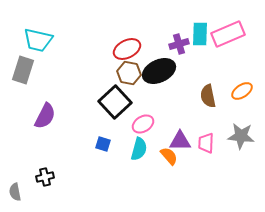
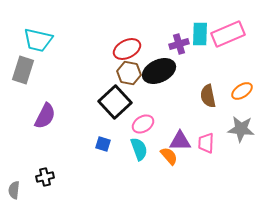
gray star: moved 7 px up
cyan semicircle: rotated 35 degrees counterclockwise
gray semicircle: moved 1 px left, 2 px up; rotated 18 degrees clockwise
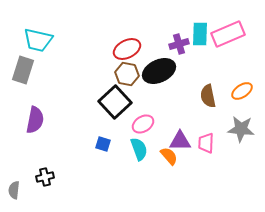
brown hexagon: moved 2 px left, 1 px down
purple semicircle: moved 10 px left, 4 px down; rotated 16 degrees counterclockwise
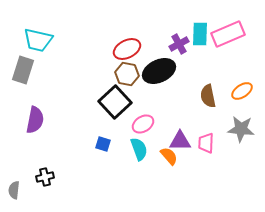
purple cross: rotated 12 degrees counterclockwise
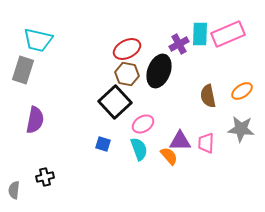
black ellipse: rotated 44 degrees counterclockwise
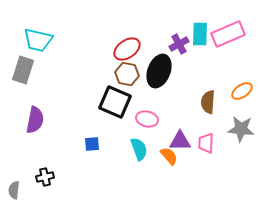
red ellipse: rotated 8 degrees counterclockwise
brown semicircle: moved 6 px down; rotated 15 degrees clockwise
black square: rotated 24 degrees counterclockwise
pink ellipse: moved 4 px right, 5 px up; rotated 45 degrees clockwise
blue square: moved 11 px left; rotated 21 degrees counterclockwise
